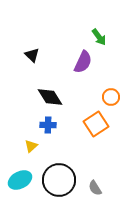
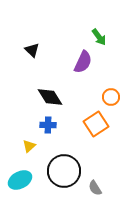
black triangle: moved 5 px up
yellow triangle: moved 2 px left
black circle: moved 5 px right, 9 px up
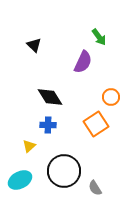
black triangle: moved 2 px right, 5 px up
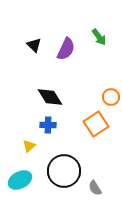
purple semicircle: moved 17 px left, 13 px up
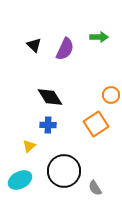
green arrow: rotated 54 degrees counterclockwise
purple semicircle: moved 1 px left
orange circle: moved 2 px up
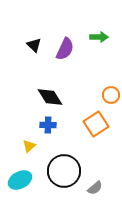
gray semicircle: rotated 98 degrees counterclockwise
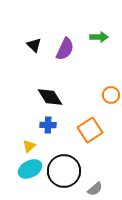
orange square: moved 6 px left, 6 px down
cyan ellipse: moved 10 px right, 11 px up
gray semicircle: moved 1 px down
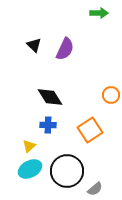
green arrow: moved 24 px up
black circle: moved 3 px right
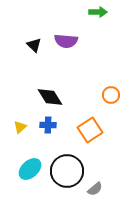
green arrow: moved 1 px left, 1 px up
purple semicircle: moved 1 px right, 8 px up; rotated 70 degrees clockwise
yellow triangle: moved 9 px left, 19 px up
cyan ellipse: rotated 15 degrees counterclockwise
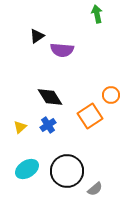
green arrow: moved 1 px left, 2 px down; rotated 102 degrees counterclockwise
purple semicircle: moved 4 px left, 9 px down
black triangle: moved 3 px right, 9 px up; rotated 42 degrees clockwise
blue cross: rotated 35 degrees counterclockwise
orange square: moved 14 px up
cyan ellipse: moved 3 px left; rotated 10 degrees clockwise
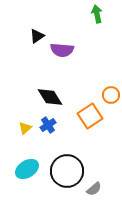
yellow triangle: moved 5 px right, 1 px down
gray semicircle: moved 1 px left
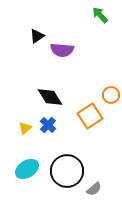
green arrow: moved 3 px right, 1 px down; rotated 30 degrees counterclockwise
blue cross: rotated 14 degrees counterclockwise
